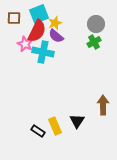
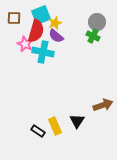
cyan square: moved 2 px right, 1 px down
gray circle: moved 1 px right, 2 px up
red semicircle: moved 1 px left; rotated 10 degrees counterclockwise
green cross: moved 1 px left, 6 px up; rotated 32 degrees counterclockwise
brown arrow: rotated 72 degrees clockwise
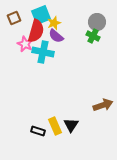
brown square: rotated 24 degrees counterclockwise
yellow star: moved 1 px left
black triangle: moved 6 px left, 4 px down
black rectangle: rotated 16 degrees counterclockwise
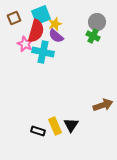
yellow star: moved 1 px right, 1 px down
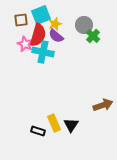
brown square: moved 7 px right, 2 px down; rotated 16 degrees clockwise
gray circle: moved 13 px left, 3 px down
red semicircle: moved 2 px right, 4 px down
green cross: rotated 16 degrees clockwise
yellow rectangle: moved 1 px left, 3 px up
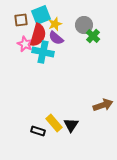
purple semicircle: moved 2 px down
yellow rectangle: rotated 18 degrees counterclockwise
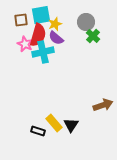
cyan square: rotated 12 degrees clockwise
gray circle: moved 2 px right, 3 px up
cyan cross: rotated 25 degrees counterclockwise
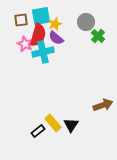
cyan square: moved 1 px down
green cross: moved 5 px right
yellow rectangle: moved 1 px left
black rectangle: rotated 56 degrees counterclockwise
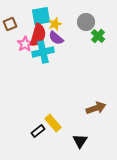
brown square: moved 11 px left, 4 px down; rotated 16 degrees counterclockwise
pink star: rotated 14 degrees clockwise
brown arrow: moved 7 px left, 3 px down
black triangle: moved 9 px right, 16 px down
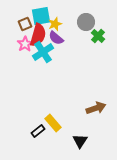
brown square: moved 15 px right
cyan cross: rotated 20 degrees counterclockwise
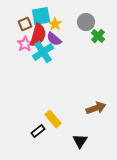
yellow star: rotated 16 degrees counterclockwise
purple semicircle: moved 2 px left, 1 px down
yellow rectangle: moved 4 px up
